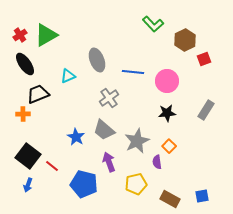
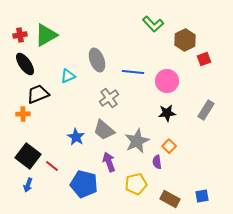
red cross: rotated 24 degrees clockwise
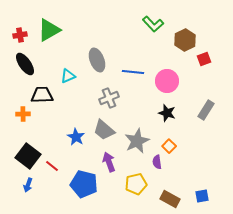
green triangle: moved 3 px right, 5 px up
black trapezoid: moved 4 px right, 1 px down; rotated 20 degrees clockwise
gray cross: rotated 12 degrees clockwise
black star: rotated 24 degrees clockwise
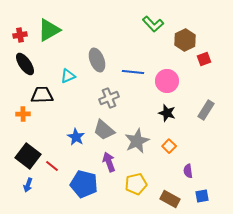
purple semicircle: moved 31 px right, 9 px down
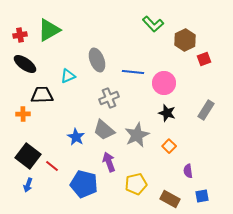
black ellipse: rotated 20 degrees counterclockwise
pink circle: moved 3 px left, 2 px down
gray star: moved 6 px up
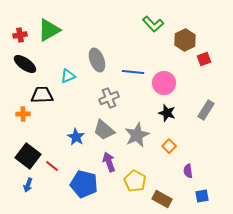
yellow pentagon: moved 1 px left, 3 px up; rotated 30 degrees counterclockwise
brown rectangle: moved 8 px left
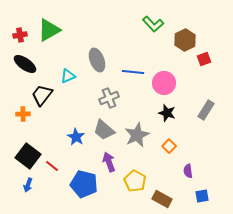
black trapezoid: rotated 50 degrees counterclockwise
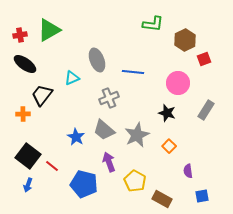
green L-shape: rotated 40 degrees counterclockwise
cyan triangle: moved 4 px right, 2 px down
pink circle: moved 14 px right
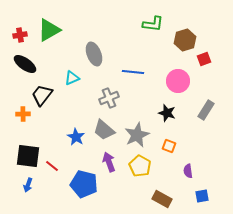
brown hexagon: rotated 10 degrees clockwise
gray ellipse: moved 3 px left, 6 px up
pink circle: moved 2 px up
orange square: rotated 24 degrees counterclockwise
black square: rotated 30 degrees counterclockwise
yellow pentagon: moved 5 px right, 15 px up
